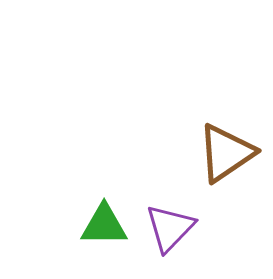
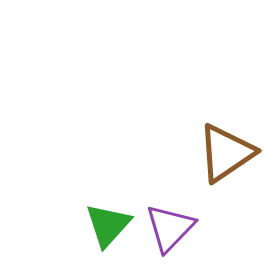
green triangle: moved 4 px right; rotated 48 degrees counterclockwise
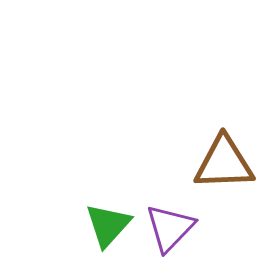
brown triangle: moved 2 px left, 10 px down; rotated 32 degrees clockwise
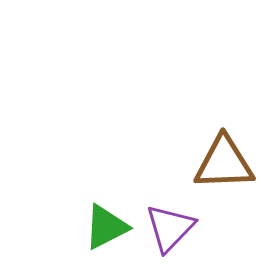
green triangle: moved 2 px left, 2 px down; rotated 21 degrees clockwise
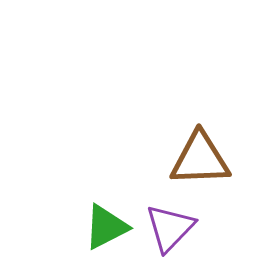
brown triangle: moved 24 px left, 4 px up
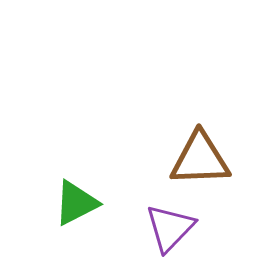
green triangle: moved 30 px left, 24 px up
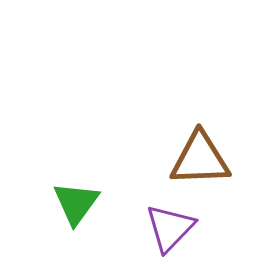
green triangle: rotated 27 degrees counterclockwise
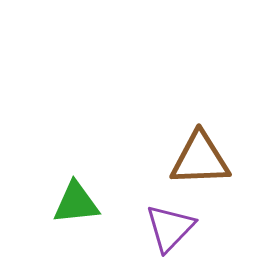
green triangle: rotated 48 degrees clockwise
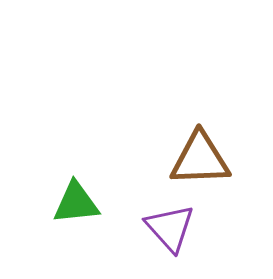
purple triangle: rotated 26 degrees counterclockwise
